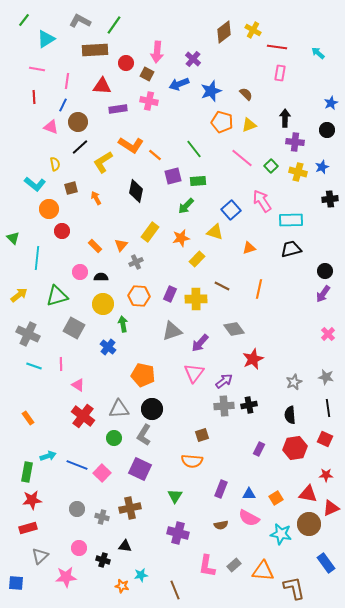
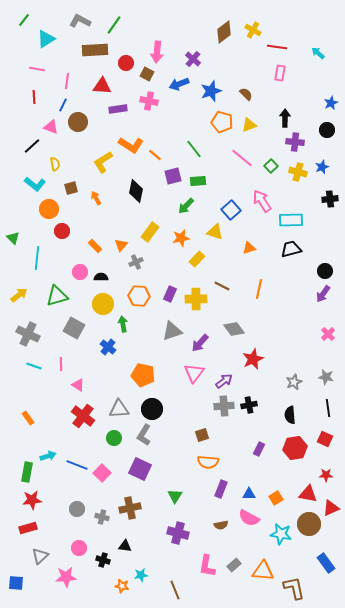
black line at (80, 147): moved 48 px left, 1 px up
orange semicircle at (192, 461): moved 16 px right, 1 px down
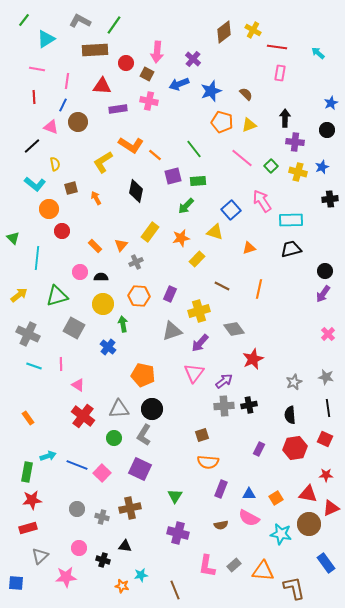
yellow cross at (196, 299): moved 3 px right, 12 px down; rotated 15 degrees counterclockwise
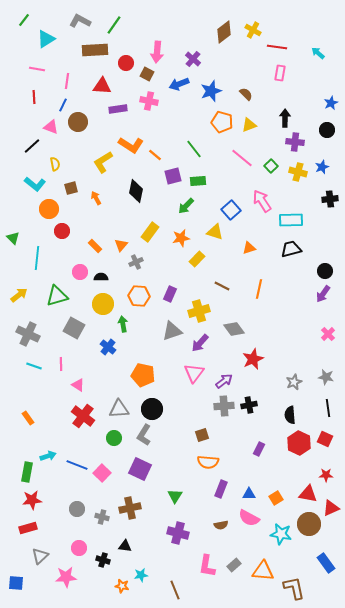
red hexagon at (295, 448): moved 4 px right, 5 px up; rotated 25 degrees counterclockwise
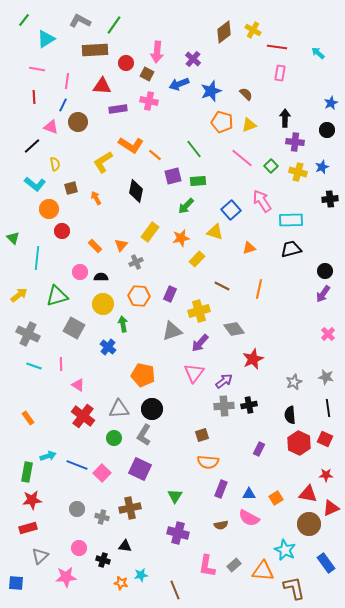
cyan star at (281, 534): moved 4 px right, 16 px down; rotated 15 degrees clockwise
orange star at (122, 586): moved 1 px left, 3 px up
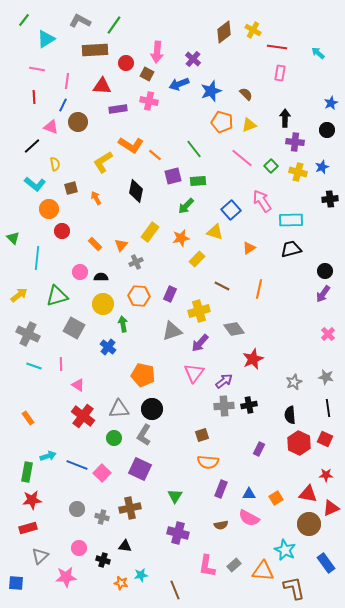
orange rectangle at (95, 246): moved 2 px up
orange triangle at (249, 248): rotated 16 degrees counterclockwise
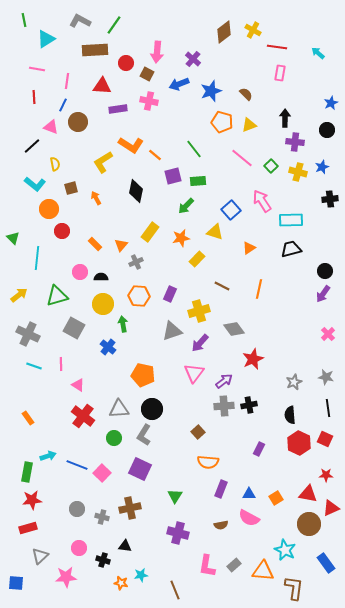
green line at (24, 20): rotated 48 degrees counterclockwise
brown square at (202, 435): moved 4 px left, 3 px up; rotated 24 degrees counterclockwise
brown L-shape at (294, 588): rotated 20 degrees clockwise
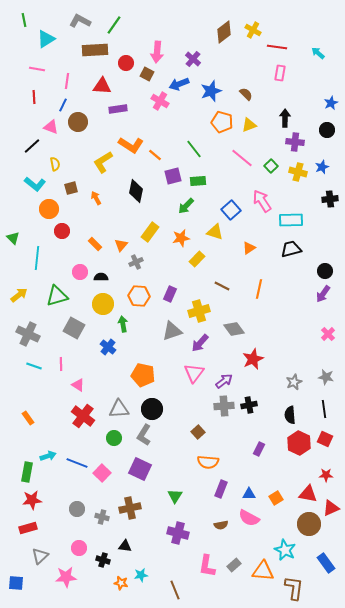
pink cross at (149, 101): moved 11 px right; rotated 18 degrees clockwise
black line at (328, 408): moved 4 px left, 1 px down
blue line at (77, 465): moved 2 px up
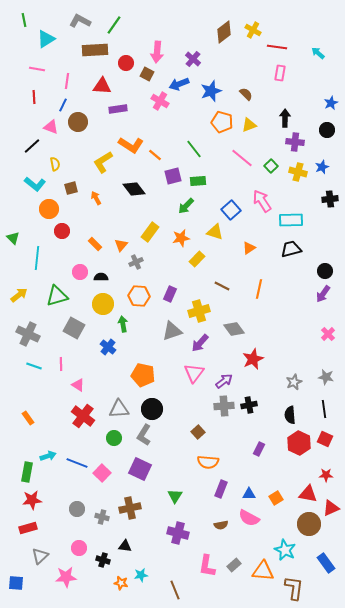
black diamond at (136, 191): moved 2 px left, 2 px up; rotated 50 degrees counterclockwise
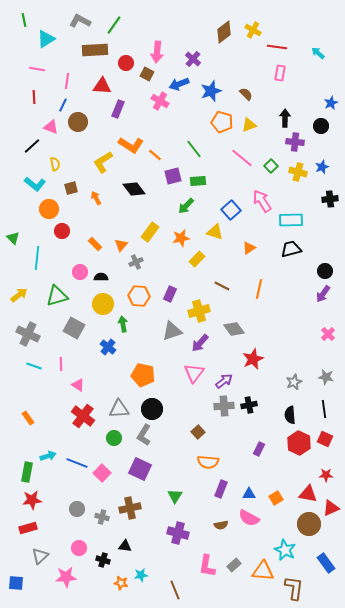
purple rectangle at (118, 109): rotated 60 degrees counterclockwise
black circle at (327, 130): moved 6 px left, 4 px up
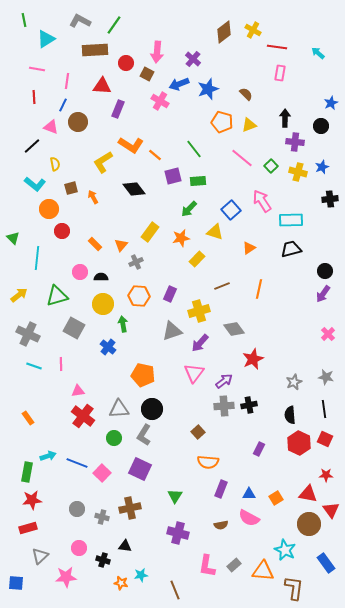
blue star at (211, 91): moved 3 px left, 2 px up
orange arrow at (96, 198): moved 3 px left, 1 px up
green arrow at (186, 206): moved 3 px right, 3 px down
brown line at (222, 286): rotated 49 degrees counterclockwise
pink triangle at (78, 385): moved 6 px down; rotated 40 degrees counterclockwise
red triangle at (331, 508): moved 2 px down; rotated 42 degrees counterclockwise
